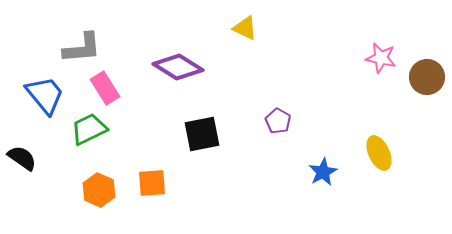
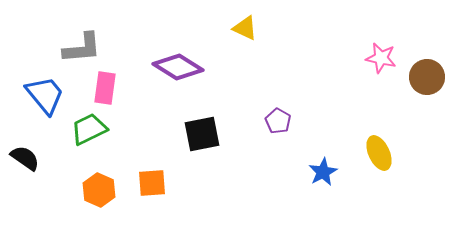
pink rectangle: rotated 40 degrees clockwise
black semicircle: moved 3 px right
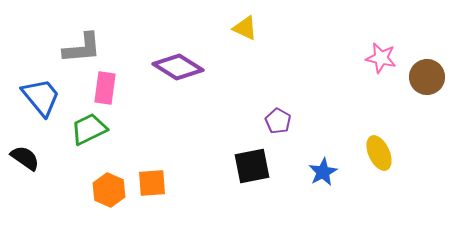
blue trapezoid: moved 4 px left, 2 px down
black square: moved 50 px right, 32 px down
orange hexagon: moved 10 px right
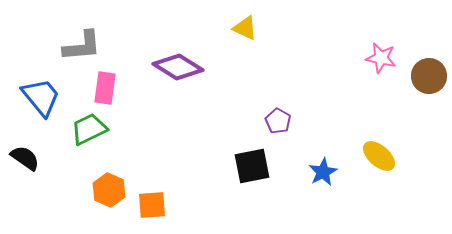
gray L-shape: moved 2 px up
brown circle: moved 2 px right, 1 px up
yellow ellipse: moved 3 px down; rotated 24 degrees counterclockwise
orange square: moved 22 px down
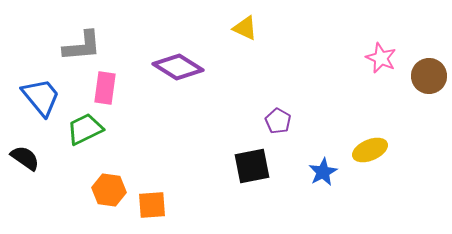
pink star: rotated 12 degrees clockwise
green trapezoid: moved 4 px left
yellow ellipse: moved 9 px left, 6 px up; rotated 64 degrees counterclockwise
orange hexagon: rotated 16 degrees counterclockwise
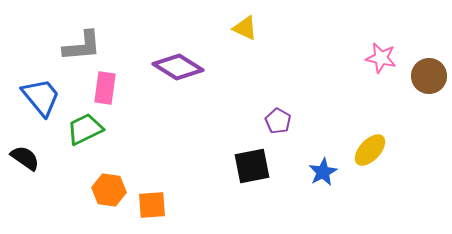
pink star: rotated 12 degrees counterclockwise
yellow ellipse: rotated 24 degrees counterclockwise
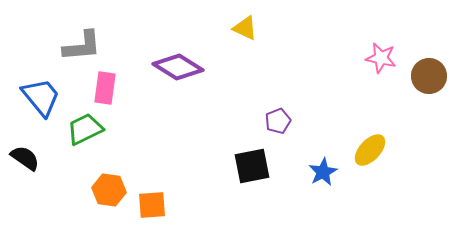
purple pentagon: rotated 20 degrees clockwise
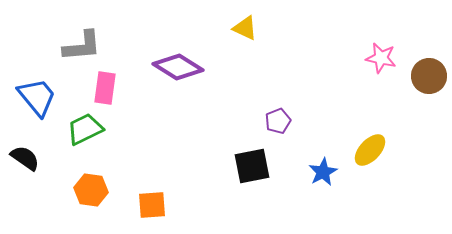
blue trapezoid: moved 4 px left
orange hexagon: moved 18 px left
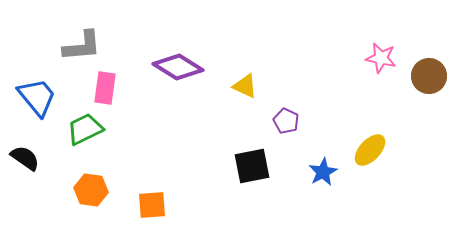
yellow triangle: moved 58 px down
purple pentagon: moved 8 px right; rotated 25 degrees counterclockwise
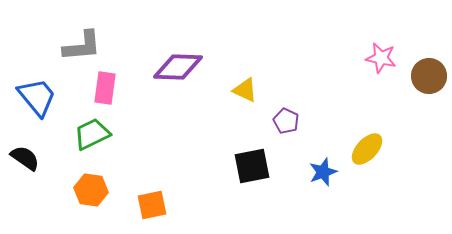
purple diamond: rotated 30 degrees counterclockwise
yellow triangle: moved 4 px down
green trapezoid: moved 7 px right, 5 px down
yellow ellipse: moved 3 px left, 1 px up
blue star: rotated 8 degrees clockwise
orange square: rotated 8 degrees counterclockwise
